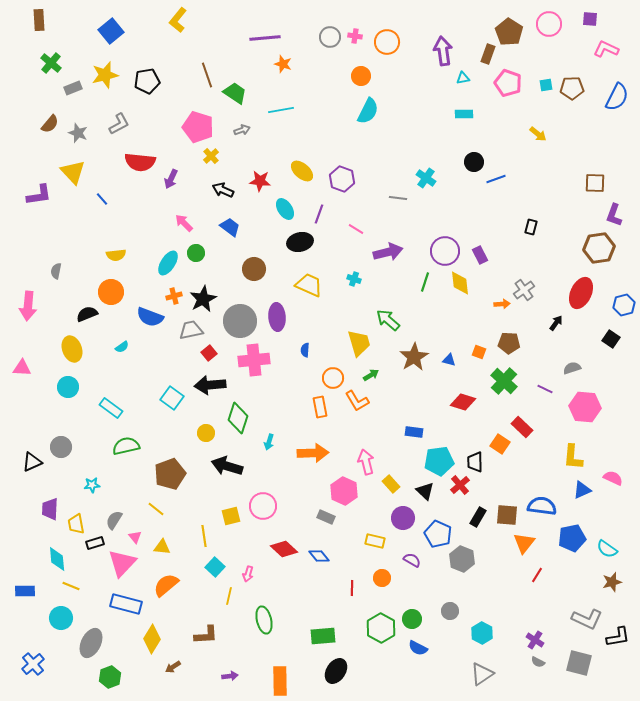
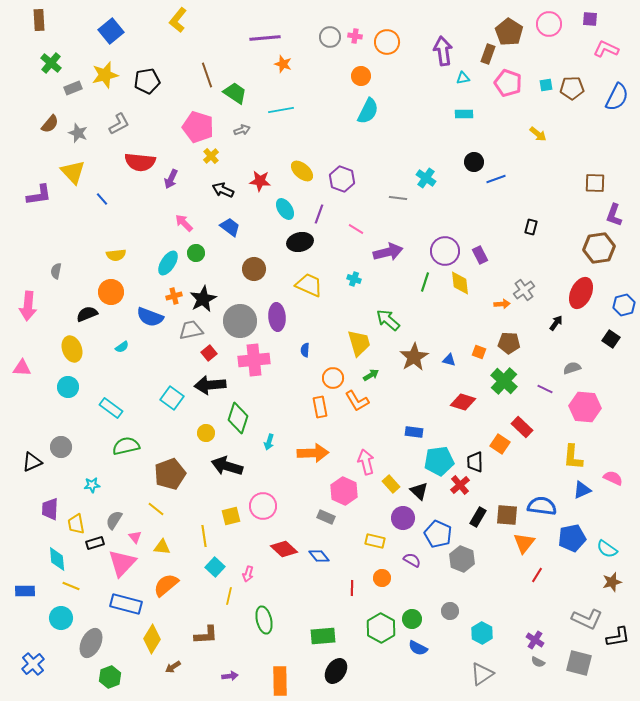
black triangle at (425, 491): moved 6 px left
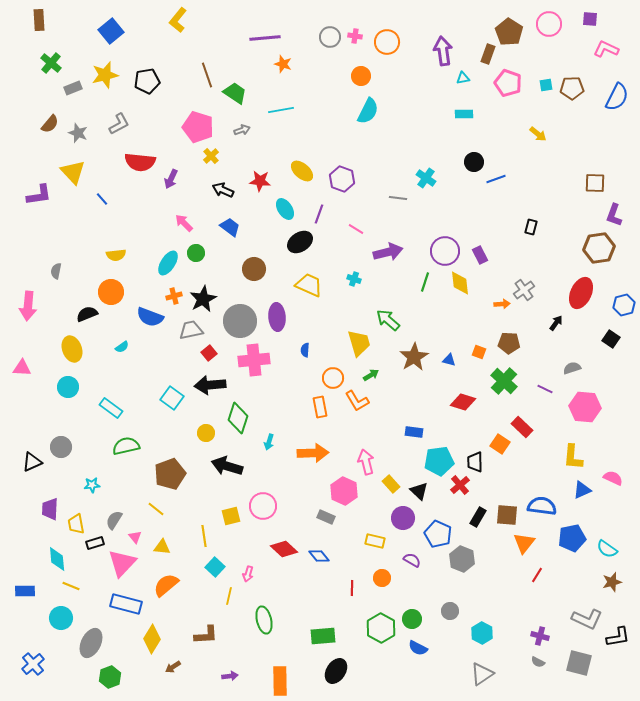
black ellipse at (300, 242): rotated 20 degrees counterclockwise
purple cross at (535, 640): moved 5 px right, 4 px up; rotated 18 degrees counterclockwise
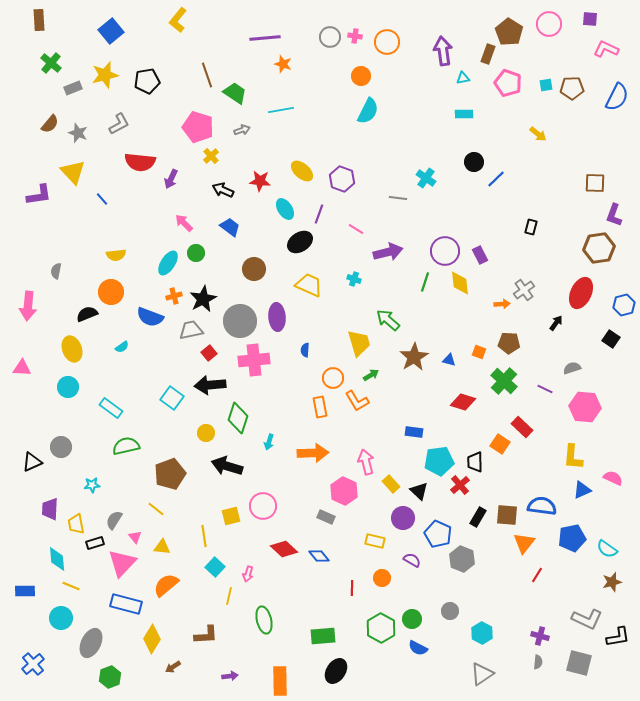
blue line at (496, 179): rotated 24 degrees counterclockwise
gray semicircle at (538, 662): rotated 112 degrees counterclockwise
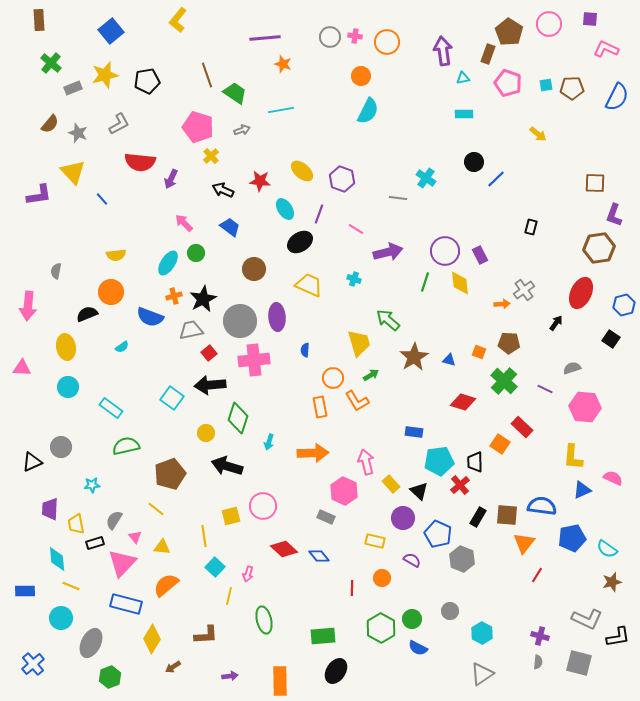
yellow ellipse at (72, 349): moved 6 px left, 2 px up; rotated 10 degrees clockwise
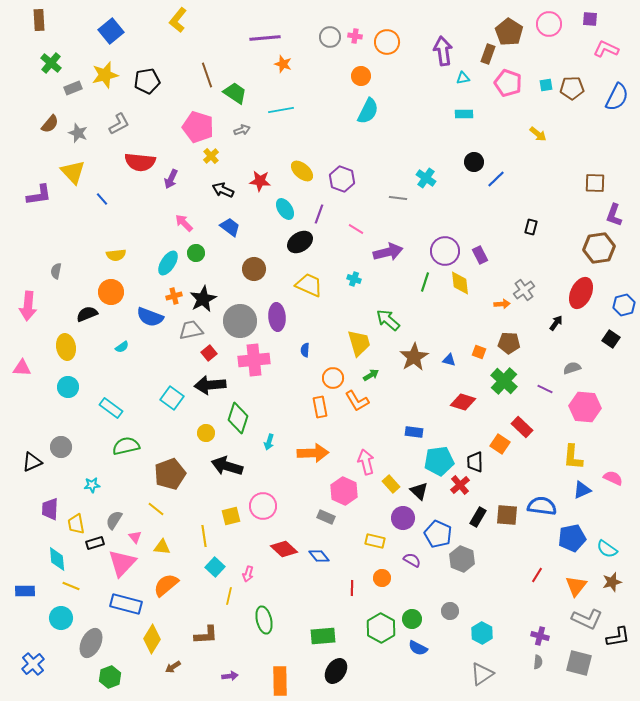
orange triangle at (524, 543): moved 52 px right, 43 px down
